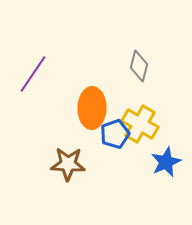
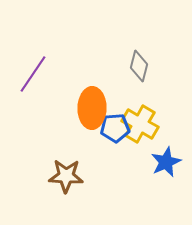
blue pentagon: moved 6 px up; rotated 16 degrees clockwise
brown star: moved 2 px left, 12 px down
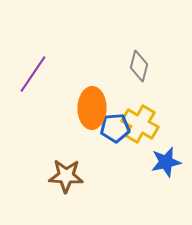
blue star: rotated 12 degrees clockwise
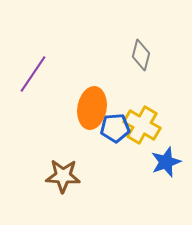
gray diamond: moved 2 px right, 11 px up
orange ellipse: rotated 9 degrees clockwise
yellow cross: moved 2 px right, 1 px down
blue star: rotated 8 degrees counterclockwise
brown star: moved 3 px left
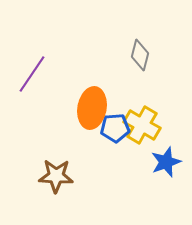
gray diamond: moved 1 px left
purple line: moved 1 px left
brown star: moved 7 px left
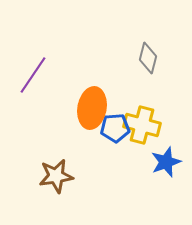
gray diamond: moved 8 px right, 3 px down
purple line: moved 1 px right, 1 px down
yellow cross: rotated 15 degrees counterclockwise
brown star: rotated 12 degrees counterclockwise
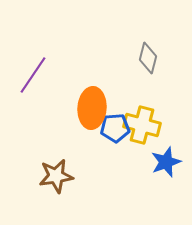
orange ellipse: rotated 6 degrees counterclockwise
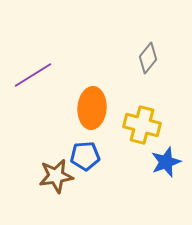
gray diamond: rotated 24 degrees clockwise
purple line: rotated 24 degrees clockwise
blue pentagon: moved 30 px left, 28 px down
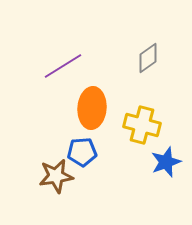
gray diamond: rotated 16 degrees clockwise
purple line: moved 30 px right, 9 px up
blue pentagon: moved 3 px left, 4 px up
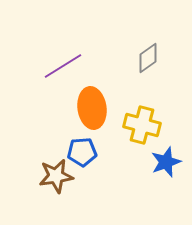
orange ellipse: rotated 12 degrees counterclockwise
